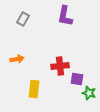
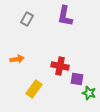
gray rectangle: moved 4 px right
red cross: rotated 18 degrees clockwise
yellow rectangle: rotated 30 degrees clockwise
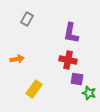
purple L-shape: moved 6 px right, 17 px down
red cross: moved 8 px right, 6 px up
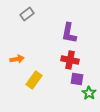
gray rectangle: moved 5 px up; rotated 24 degrees clockwise
purple L-shape: moved 2 px left
red cross: moved 2 px right
yellow rectangle: moved 9 px up
green star: rotated 16 degrees clockwise
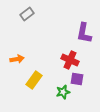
purple L-shape: moved 15 px right
red cross: rotated 12 degrees clockwise
green star: moved 26 px left, 1 px up; rotated 24 degrees clockwise
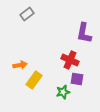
orange arrow: moved 3 px right, 6 px down
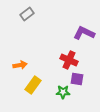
purple L-shape: rotated 105 degrees clockwise
red cross: moved 1 px left
yellow rectangle: moved 1 px left, 5 px down
green star: rotated 16 degrees clockwise
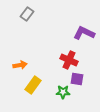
gray rectangle: rotated 16 degrees counterclockwise
